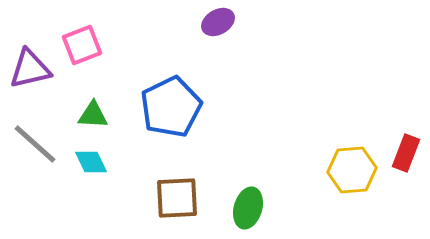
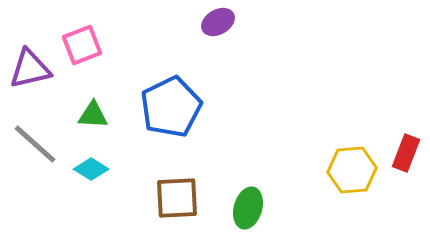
cyan diamond: moved 7 px down; rotated 32 degrees counterclockwise
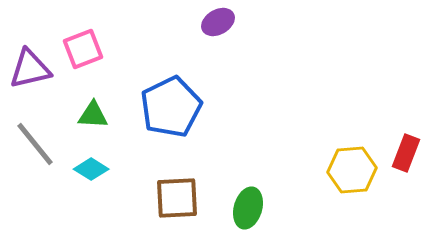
pink square: moved 1 px right, 4 px down
gray line: rotated 9 degrees clockwise
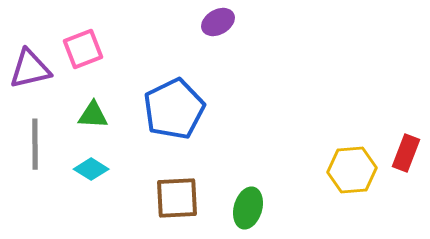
blue pentagon: moved 3 px right, 2 px down
gray line: rotated 39 degrees clockwise
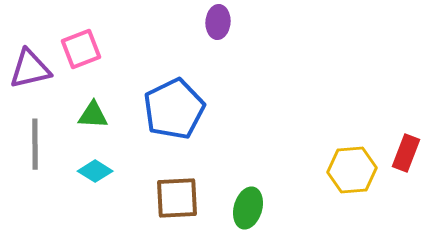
purple ellipse: rotated 56 degrees counterclockwise
pink square: moved 2 px left
cyan diamond: moved 4 px right, 2 px down
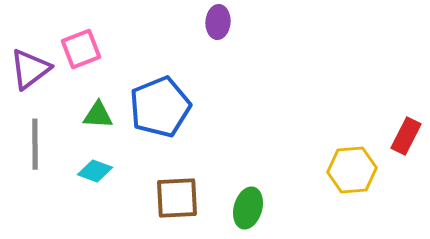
purple triangle: rotated 24 degrees counterclockwise
blue pentagon: moved 14 px left, 2 px up; rotated 4 degrees clockwise
green triangle: moved 5 px right
red rectangle: moved 17 px up; rotated 6 degrees clockwise
cyan diamond: rotated 12 degrees counterclockwise
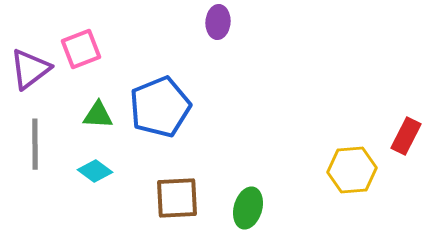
cyan diamond: rotated 16 degrees clockwise
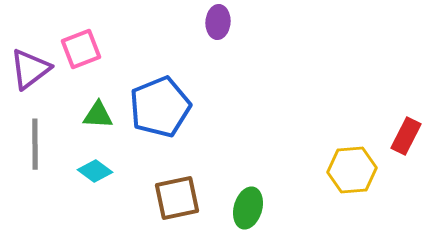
brown square: rotated 9 degrees counterclockwise
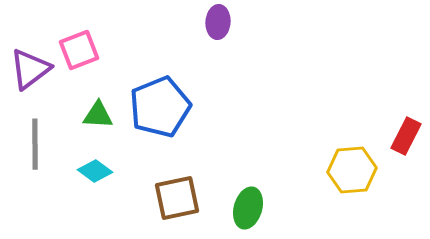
pink square: moved 2 px left, 1 px down
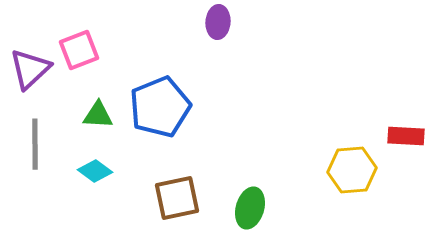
purple triangle: rotated 6 degrees counterclockwise
red rectangle: rotated 66 degrees clockwise
green ellipse: moved 2 px right
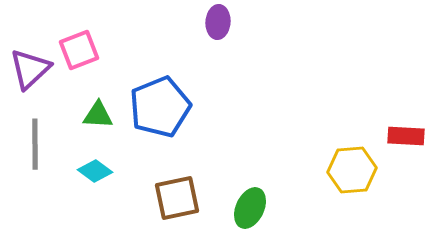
green ellipse: rotated 9 degrees clockwise
